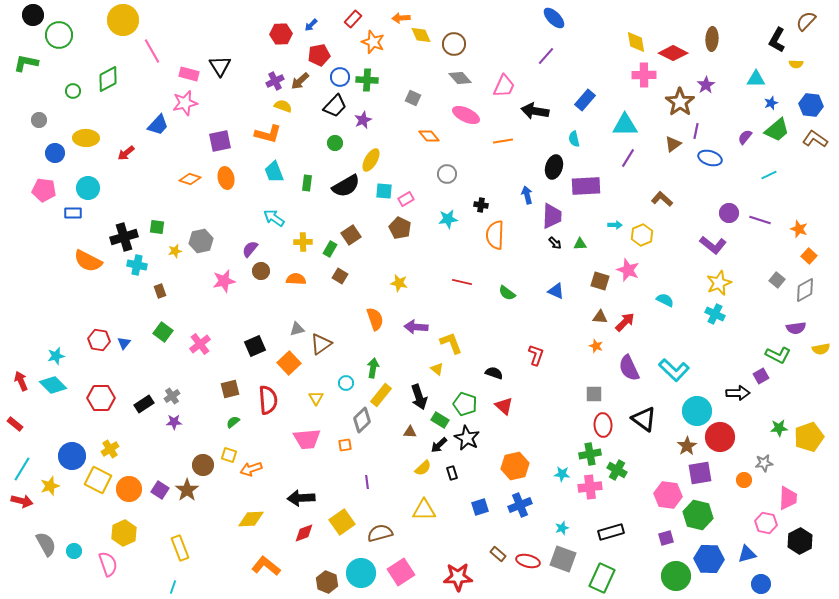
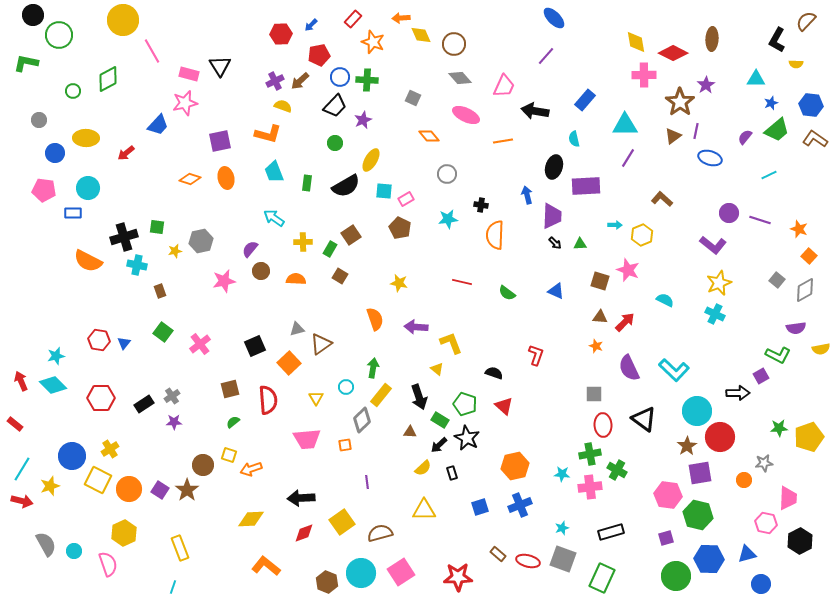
brown triangle at (673, 144): moved 8 px up
cyan circle at (346, 383): moved 4 px down
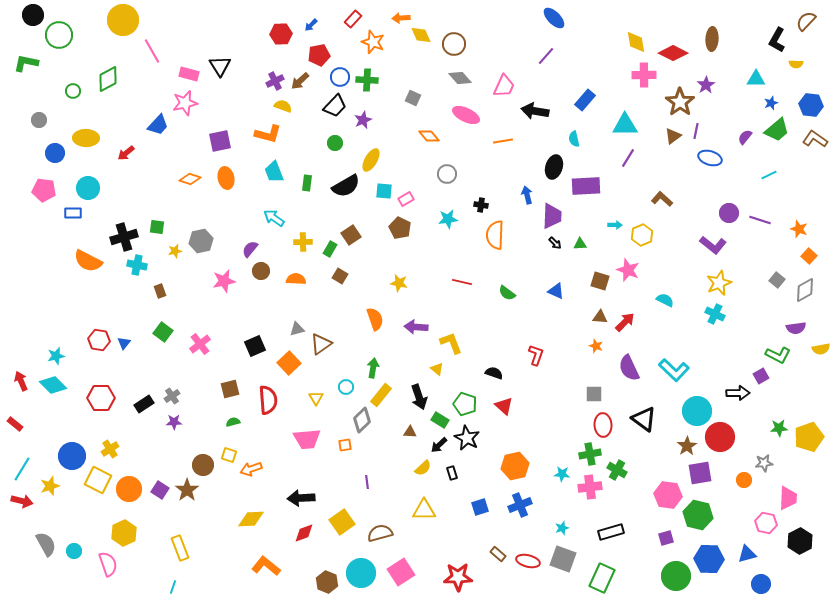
green semicircle at (233, 422): rotated 24 degrees clockwise
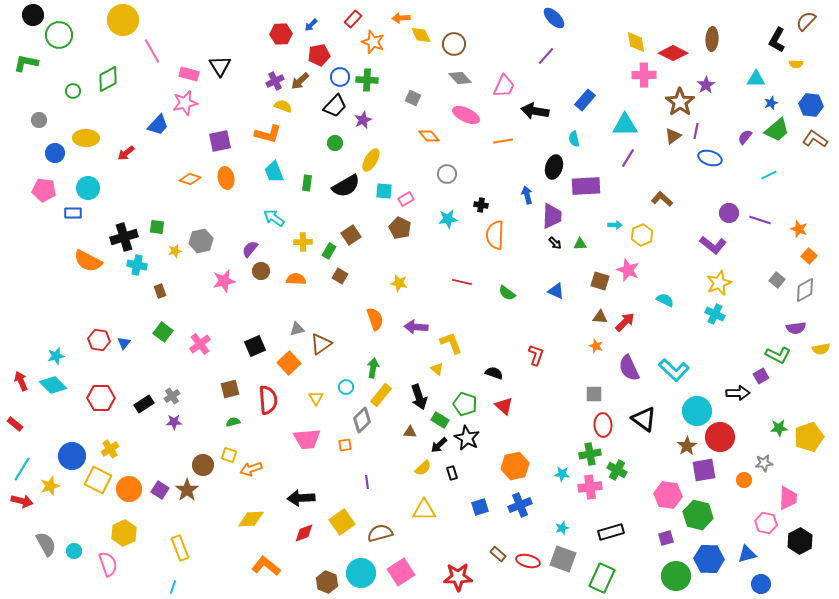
green rectangle at (330, 249): moved 1 px left, 2 px down
purple square at (700, 473): moved 4 px right, 3 px up
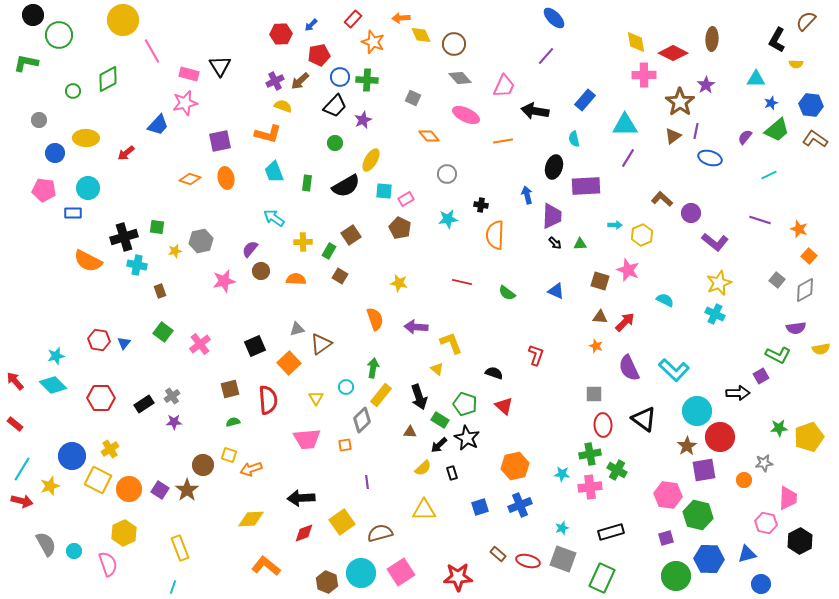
purple circle at (729, 213): moved 38 px left
purple L-shape at (713, 245): moved 2 px right, 3 px up
red arrow at (21, 381): moved 6 px left; rotated 18 degrees counterclockwise
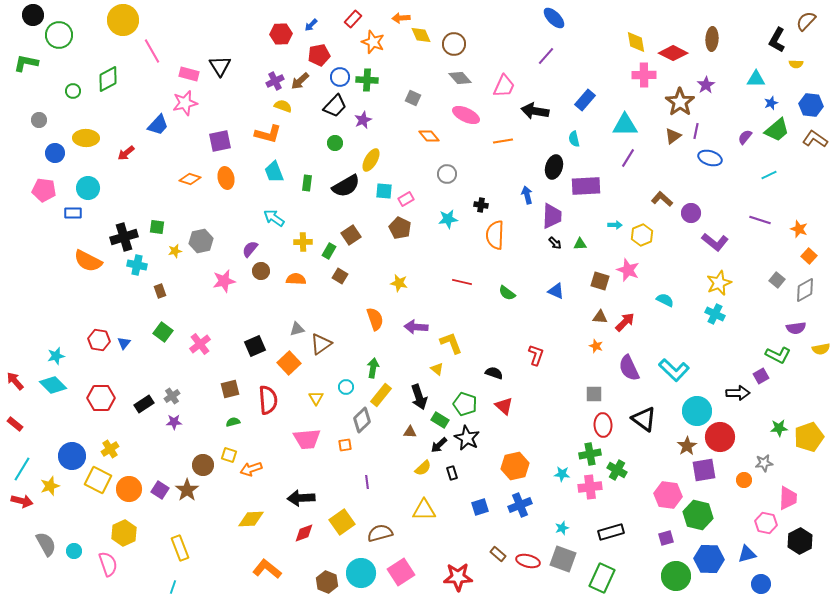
orange L-shape at (266, 566): moved 1 px right, 3 px down
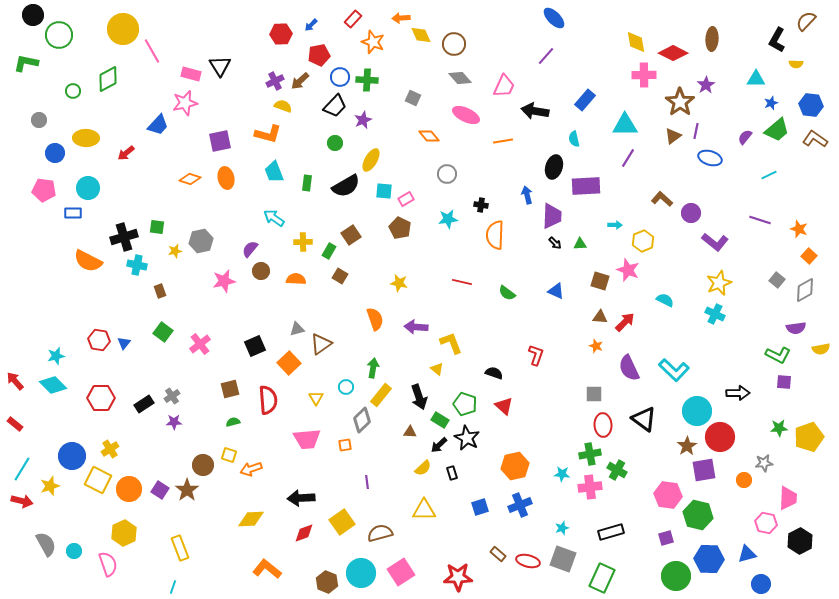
yellow circle at (123, 20): moved 9 px down
pink rectangle at (189, 74): moved 2 px right
yellow hexagon at (642, 235): moved 1 px right, 6 px down
purple square at (761, 376): moved 23 px right, 6 px down; rotated 35 degrees clockwise
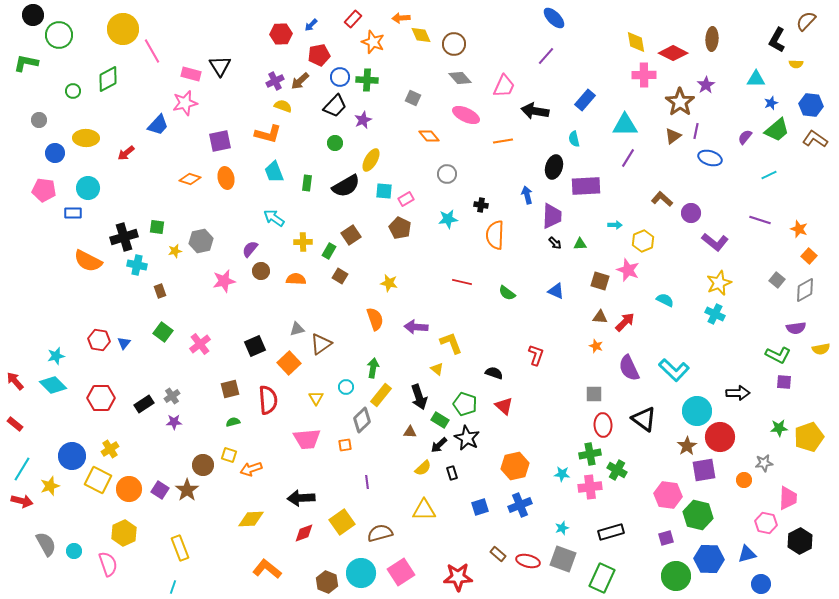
yellow star at (399, 283): moved 10 px left
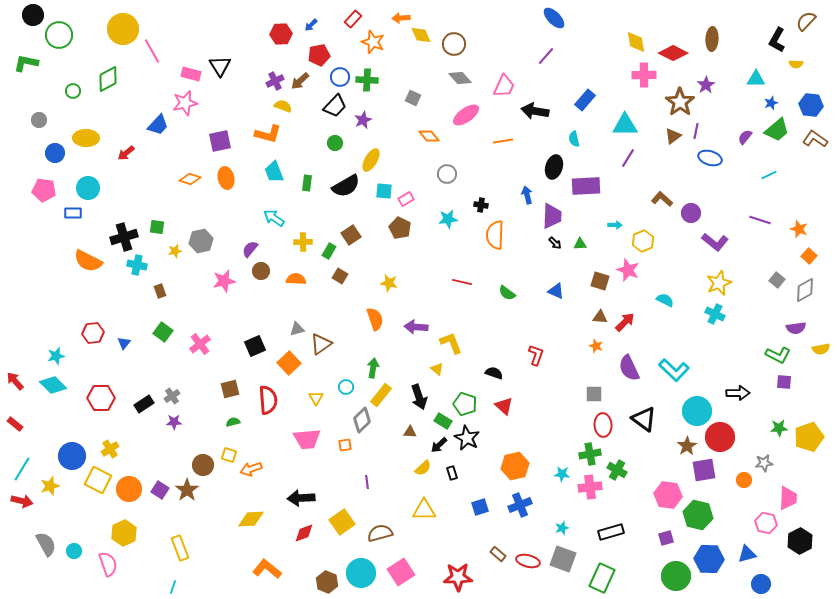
pink ellipse at (466, 115): rotated 60 degrees counterclockwise
red hexagon at (99, 340): moved 6 px left, 7 px up; rotated 15 degrees counterclockwise
green rectangle at (440, 420): moved 3 px right, 1 px down
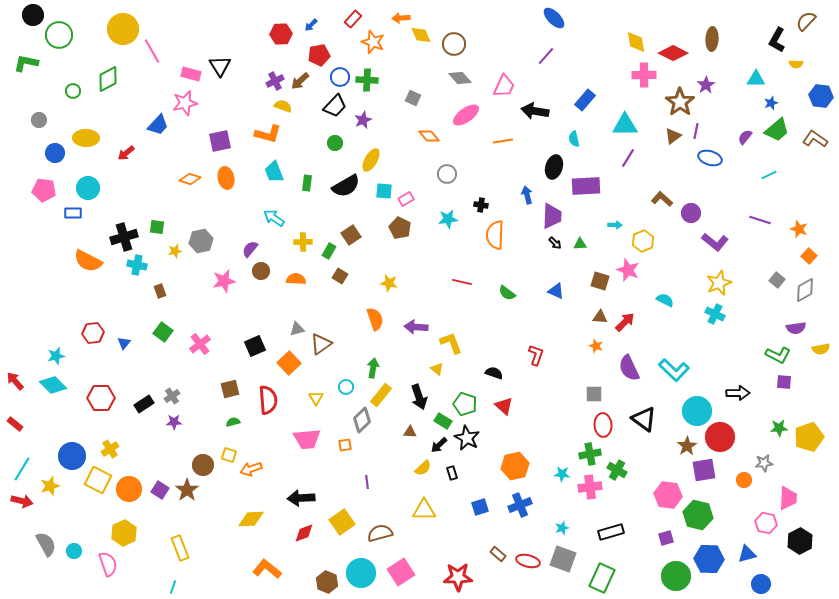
blue hexagon at (811, 105): moved 10 px right, 9 px up
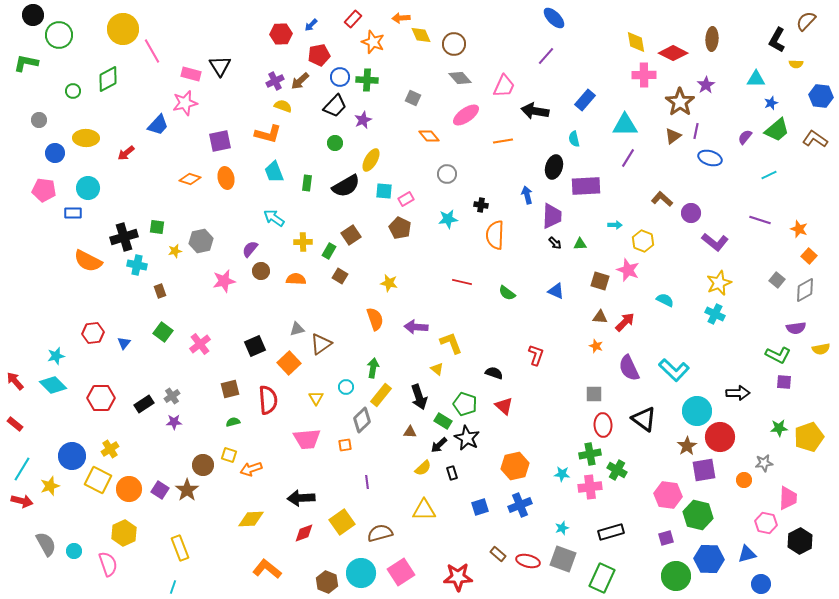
yellow hexagon at (643, 241): rotated 15 degrees counterclockwise
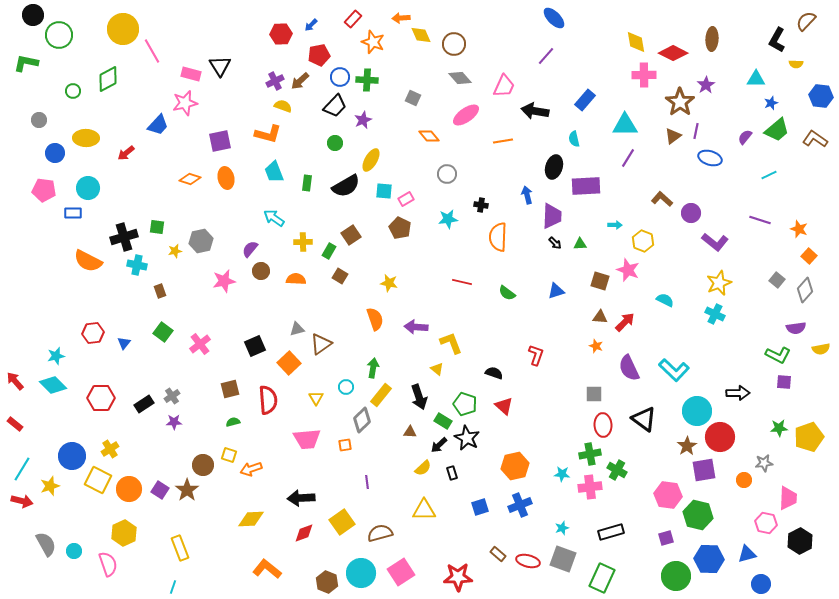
orange semicircle at (495, 235): moved 3 px right, 2 px down
gray diamond at (805, 290): rotated 20 degrees counterclockwise
blue triangle at (556, 291): rotated 42 degrees counterclockwise
